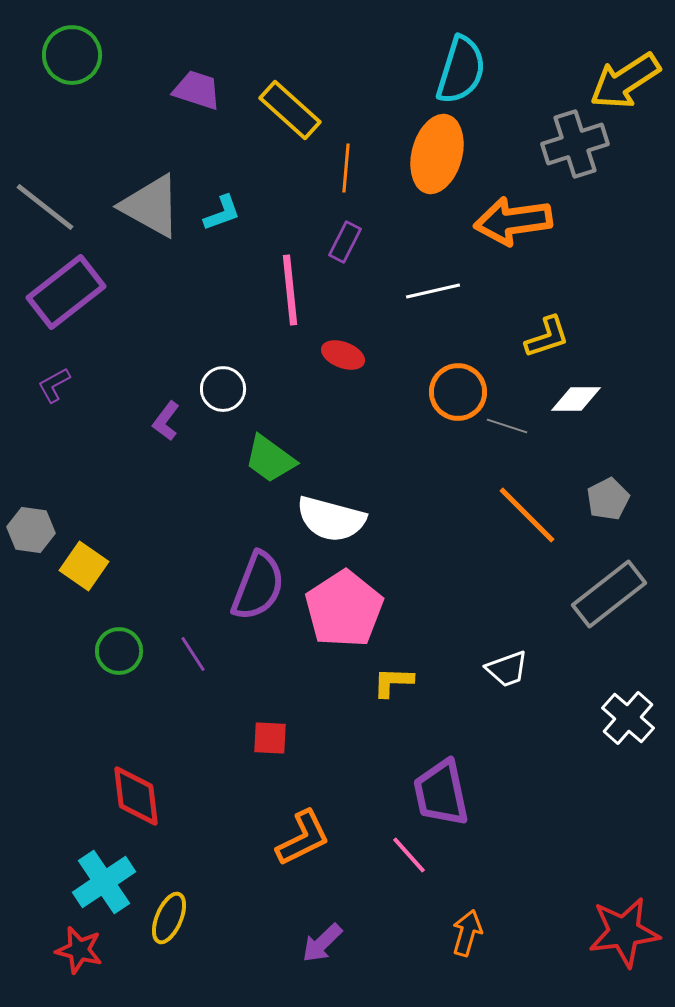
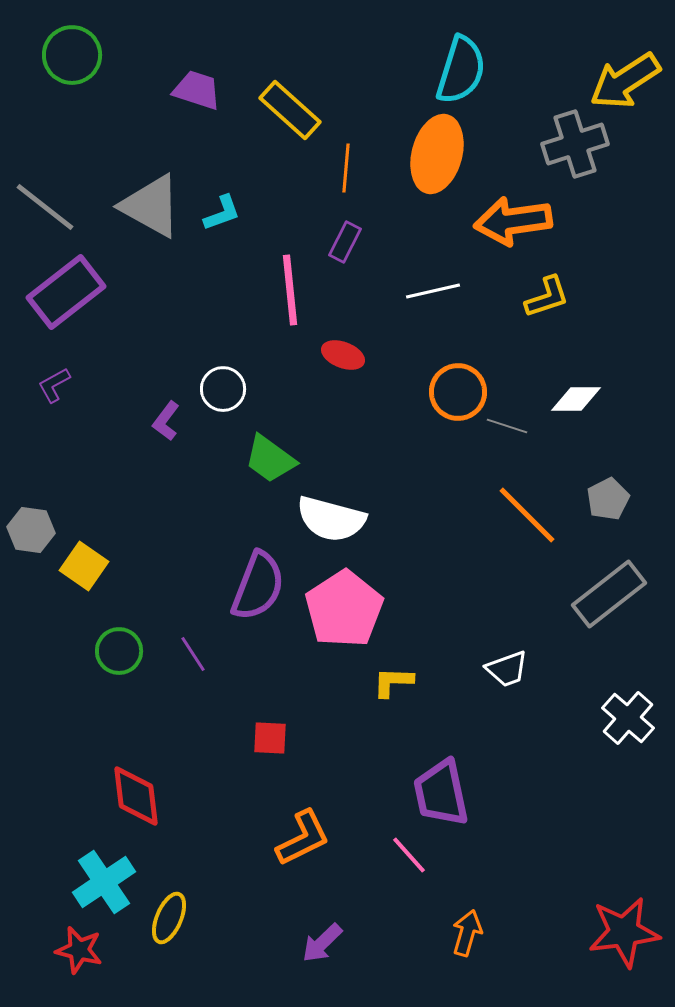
yellow L-shape at (547, 337): moved 40 px up
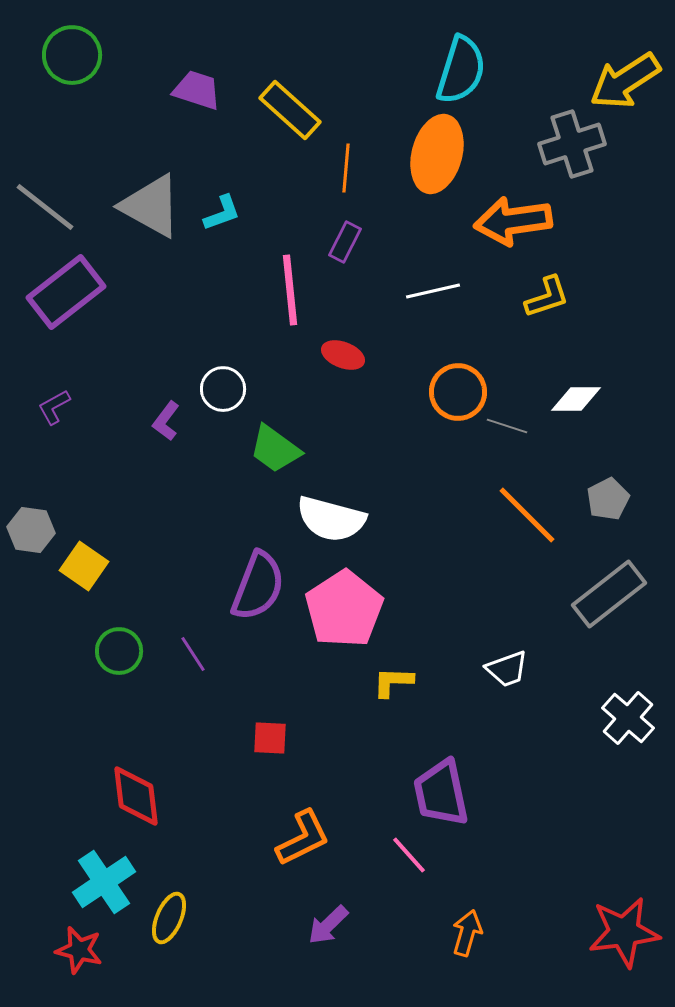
gray cross at (575, 144): moved 3 px left
purple L-shape at (54, 385): moved 22 px down
green trapezoid at (270, 459): moved 5 px right, 10 px up
purple arrow at (322, 943): moved 6 px right, 18 px up
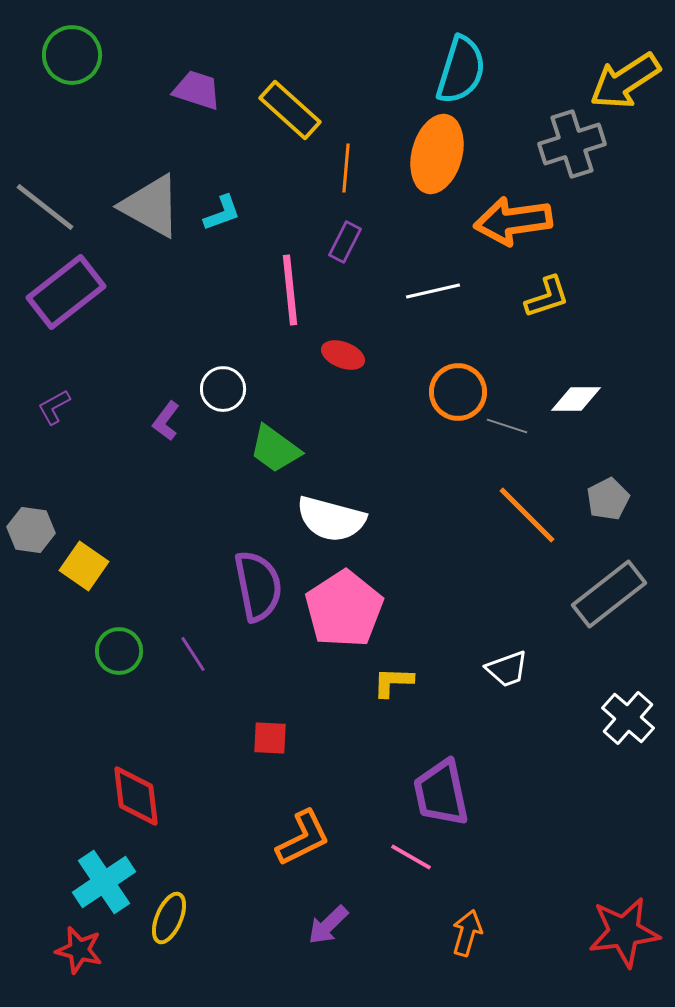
purple semicircle at (258, 586): rotated 32 degrees counterclockwise
pink line at (409, 855): moved 2 px right, 2 px down; rotated 18 degrees counterclockwise
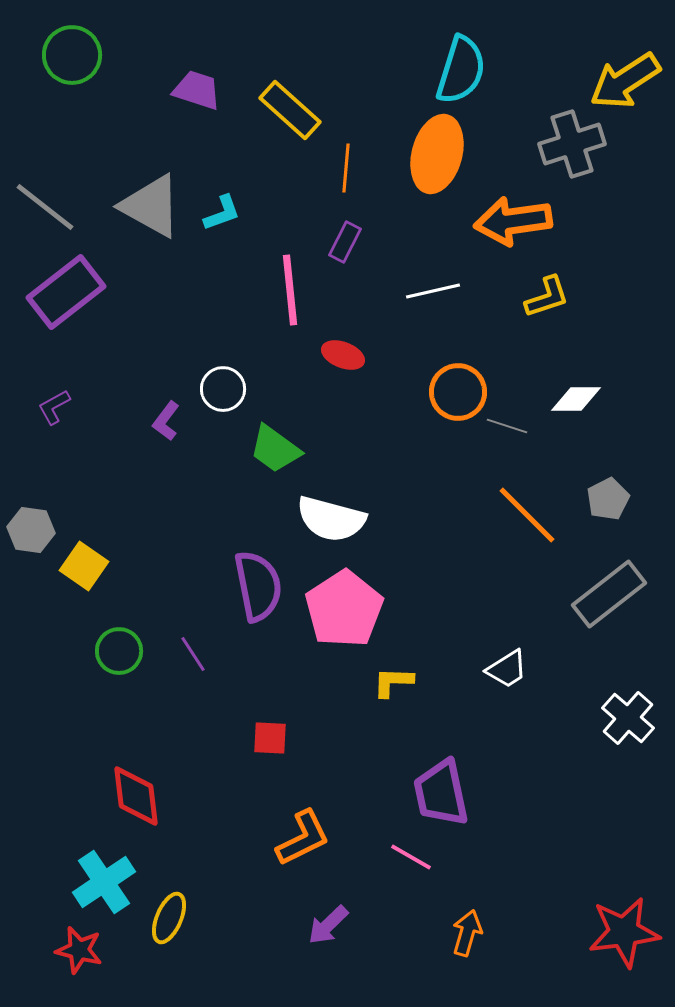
white trapezoid at (507, 669): rotated 12 degrees counterclockwise
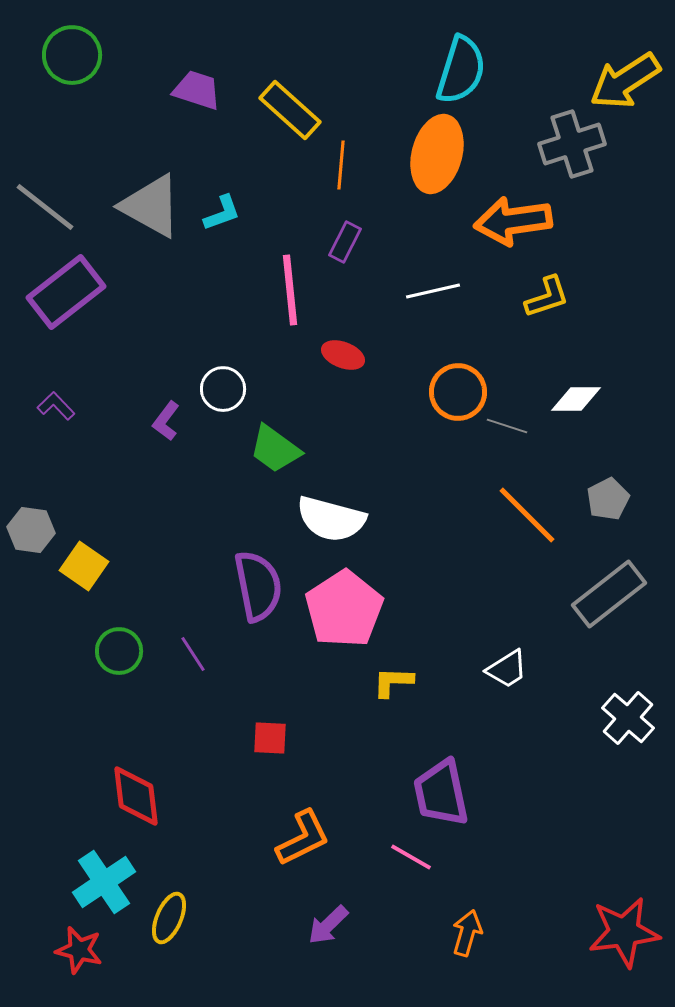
orange line at (346, 168): moved 5 px left, 3 px up
purple L-shape at (54, 407): moved 2 px right, 1 px up; rotated 75 degrees clockwise
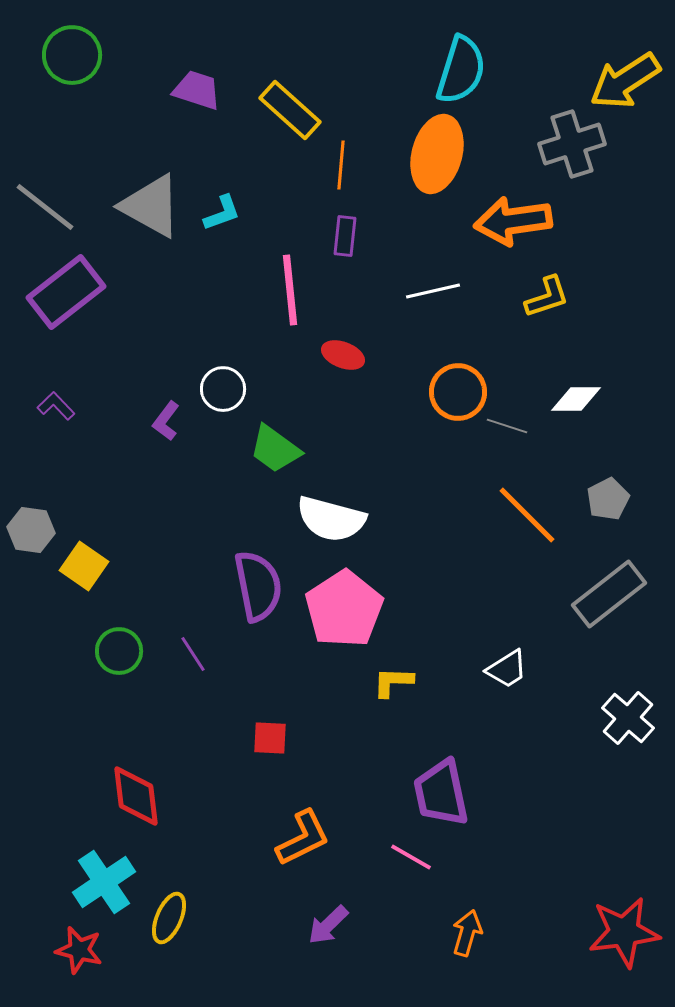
purple rectangle at (345, 242): moved 6 px up; rotated 21 degrees counterclockwise
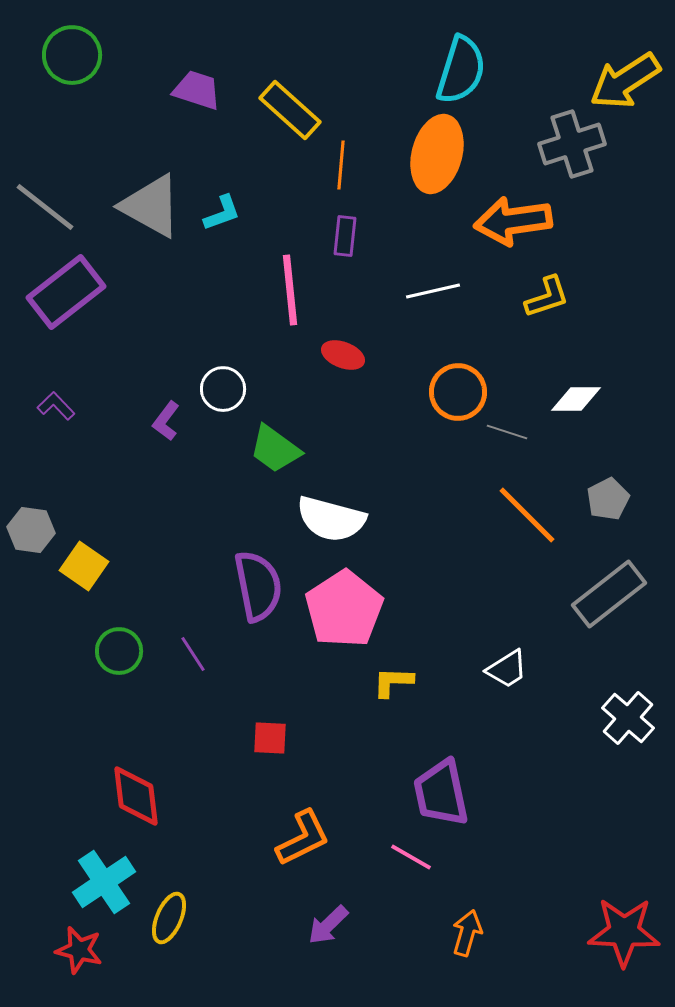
gray line at (507, 426): moved 6 px down
red star at (624, 932): rotated 10 degrees clockwise
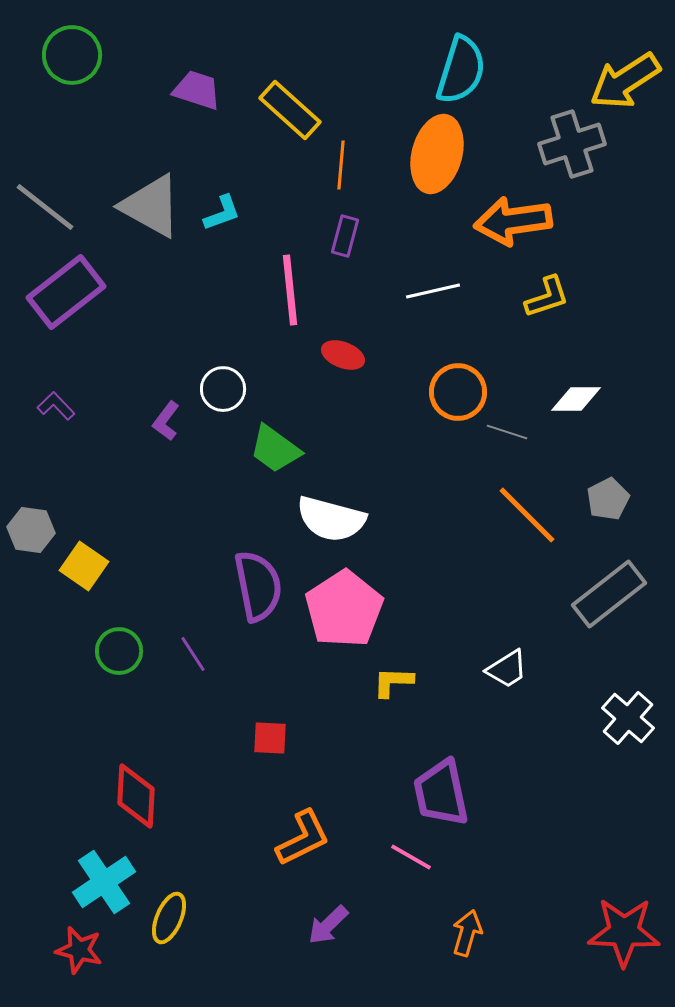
purple rectangle at (345, 236): rotated 9 degrees clockwise
red diamond at (136, 796): rotated 10 degrees clockwise
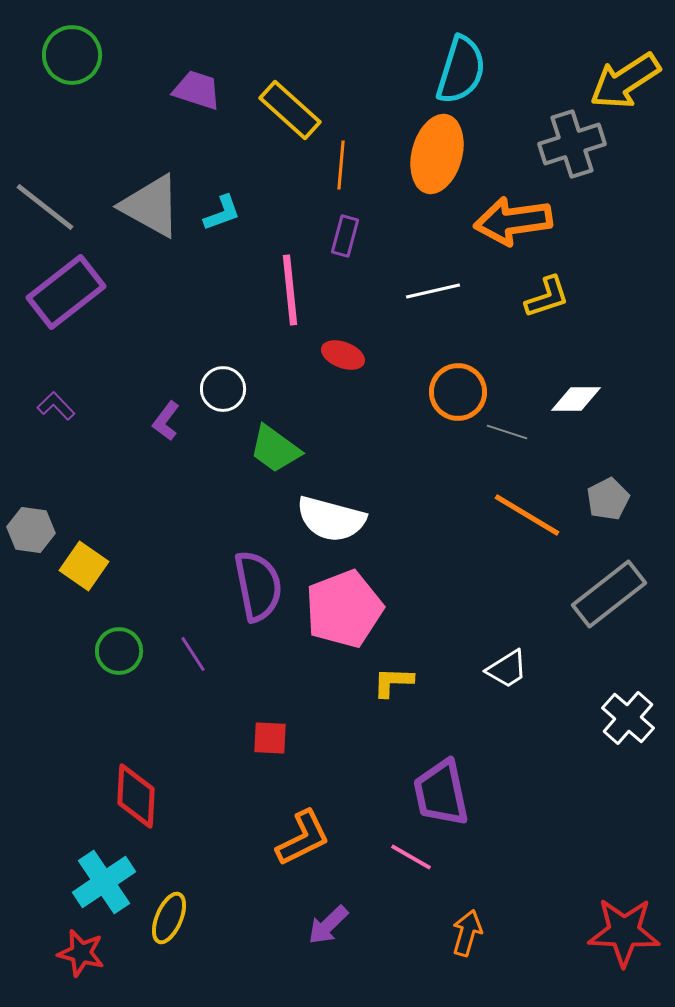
orange line at (527, 515): rotated 14 degrees counterclockwise
pink pentagon at (344, 609): rotated 12 degrees clockwise
red star at (79, 950): moved 2 px right, 3 px down
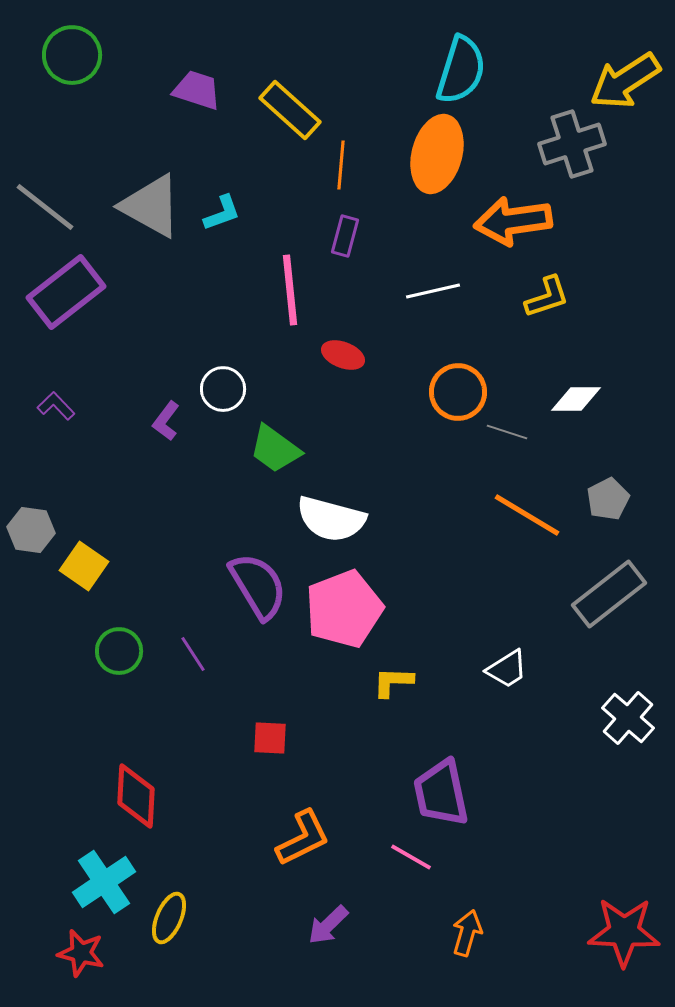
purple semicircle at (258, 586): rotated 20 degrees counterclockwise
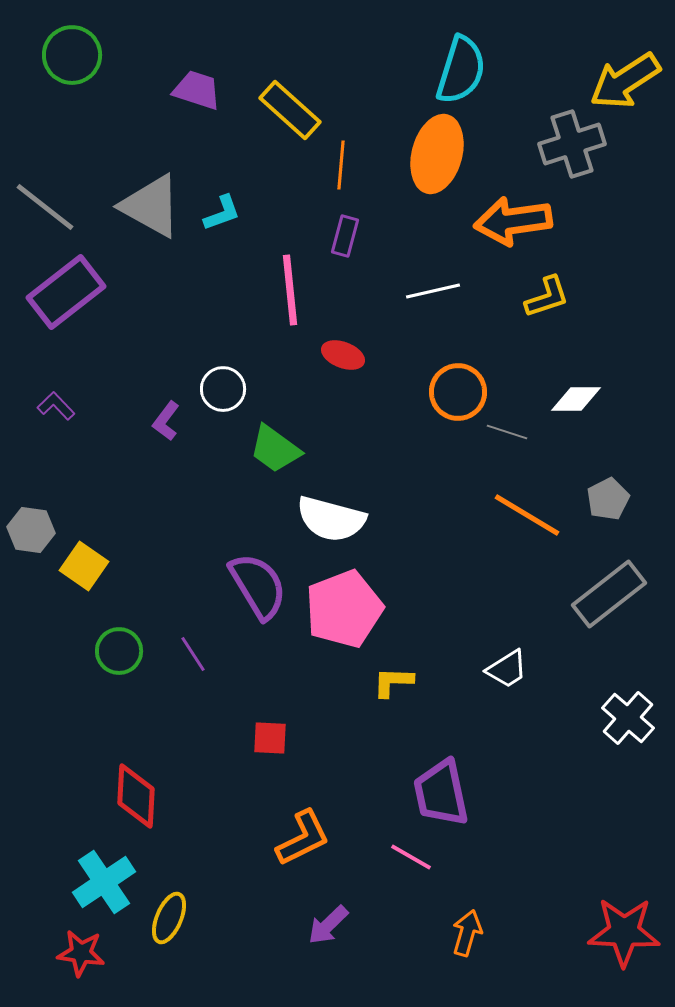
red star at (81, 953): rotated 6 degrees counterclockwise
